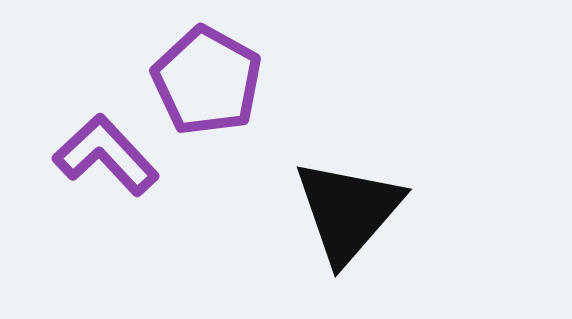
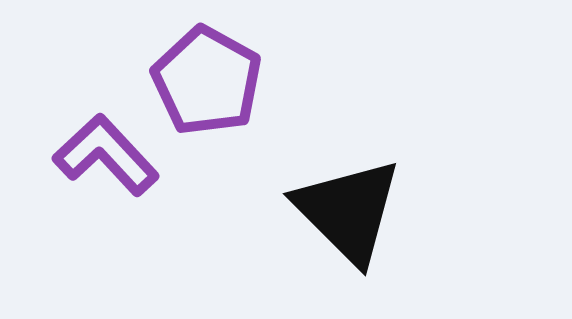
black triangle: rotated 26 degrees counterclockwise
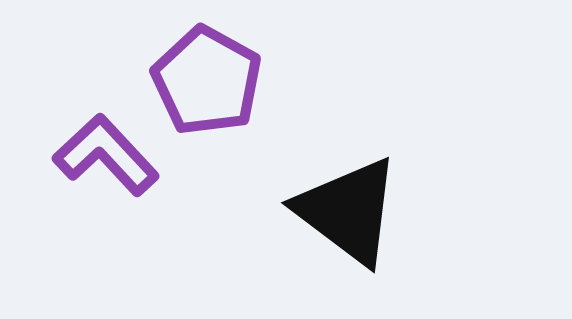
black triangle: rotated 8 degrees counterclockwise
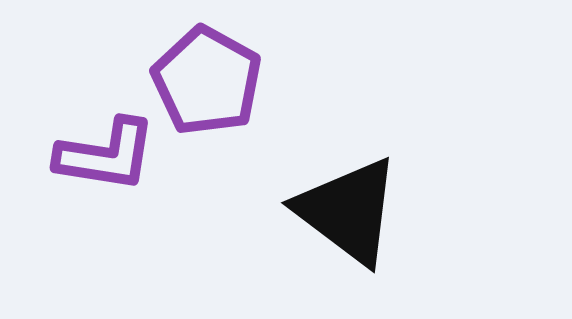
purple L-shape: rotated 142 degrees clockwise
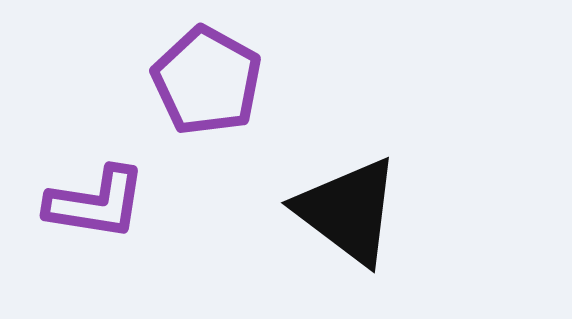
purple L-shape: moved 10 px left, 48 px down
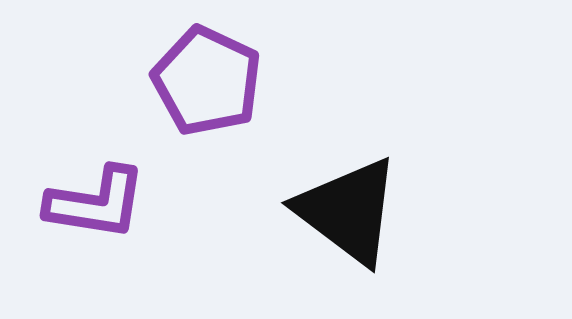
purple pentagon: rotated 4 degrees counterclockwise
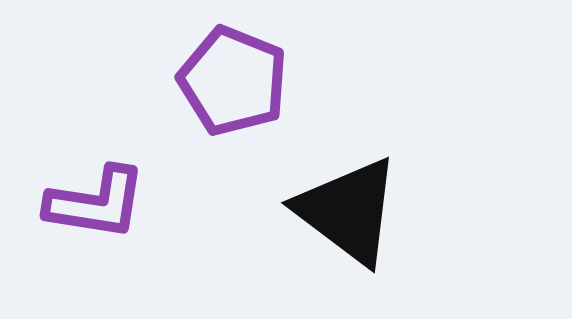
purple pentagon: moved 26 px right; rotated 3 degrees counterclockwise
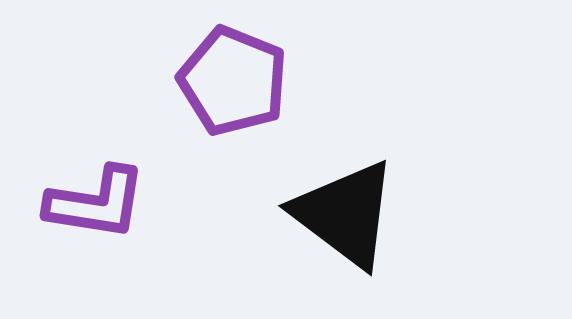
black triangle: moved 3 px left, 3 px down
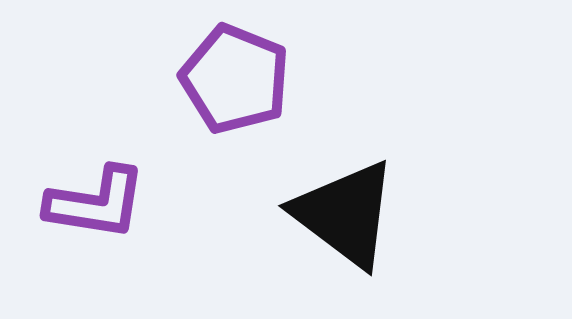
purple pentagon: moved 2 px right, 2 px up
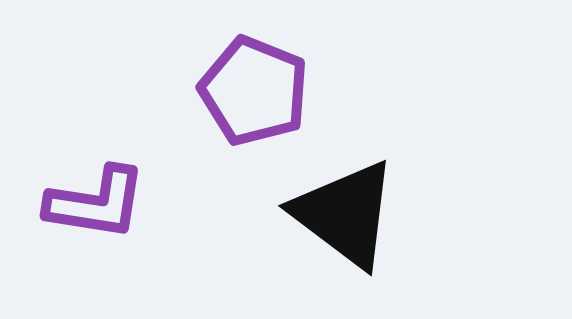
purple pentagon: moved 19 px right, 12 px down
